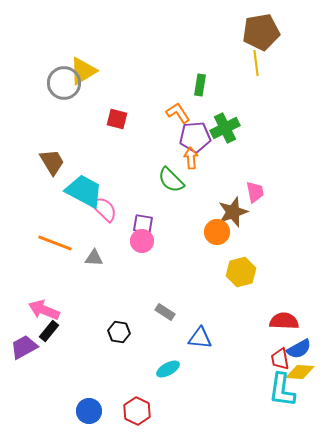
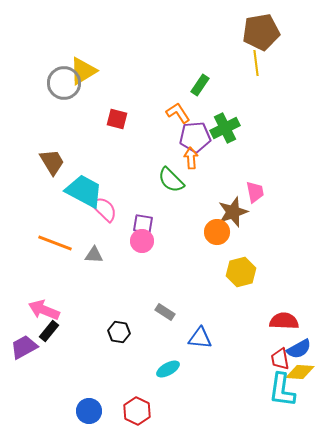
green rectangle: rotated 25 degrees clockwise
gray triangle: moved 3 px up
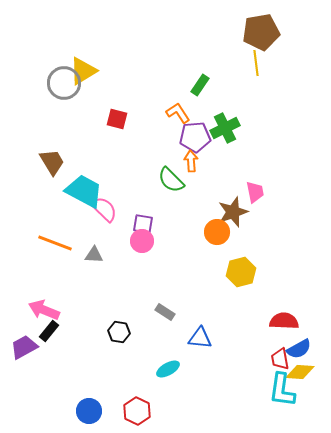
orange arrow: moved 3 px down
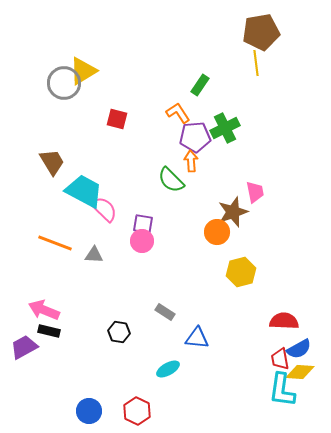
black rectangle: rotated 65 degrees clockwise
blue triangle: moved 3 px left
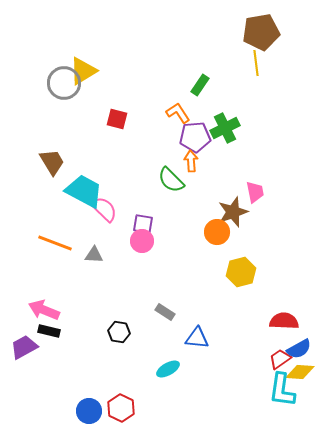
red trapezoid: rotated 65 degrees clockwise
red hexagon: moved 16 px left, 3 px up
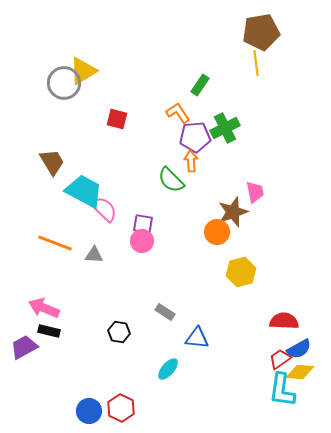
pink arrow: moved 2 px up
cyan ellipse: rotated 20 degrees counterclockwise
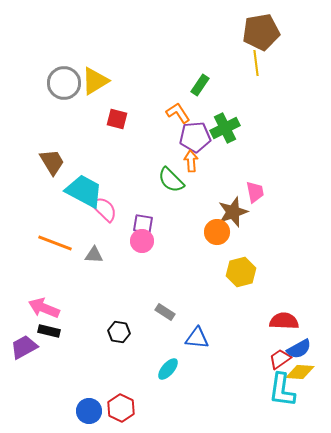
yellow triangle: moved 12 px right, 10 px down
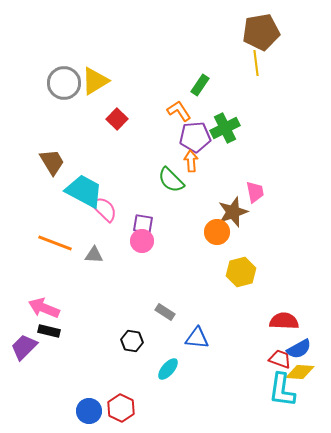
orange L-shape: moved 1 px right, 2 px up
red square: rotated 30 degrees clockwise
black hexagon: moved 13 px right, 9 px down
purple trapezoid: rotated 16 degrees counterclockwise
red trapezoid: rotated 55 degrees clockwise
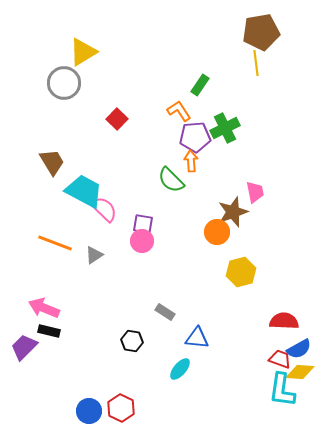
yellow triangle: moved 12 px left, 29 px up
gray triangle: rotated 36 degrees counterclockwise
cyan ellipse: moved 12 px right
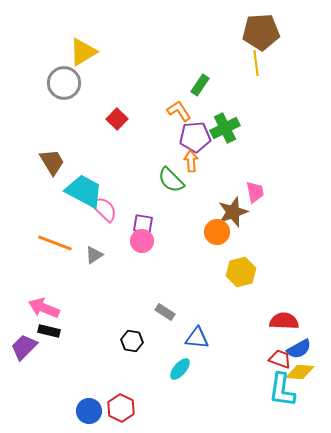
brown pentagon: rotated 6 degrees clockwise
